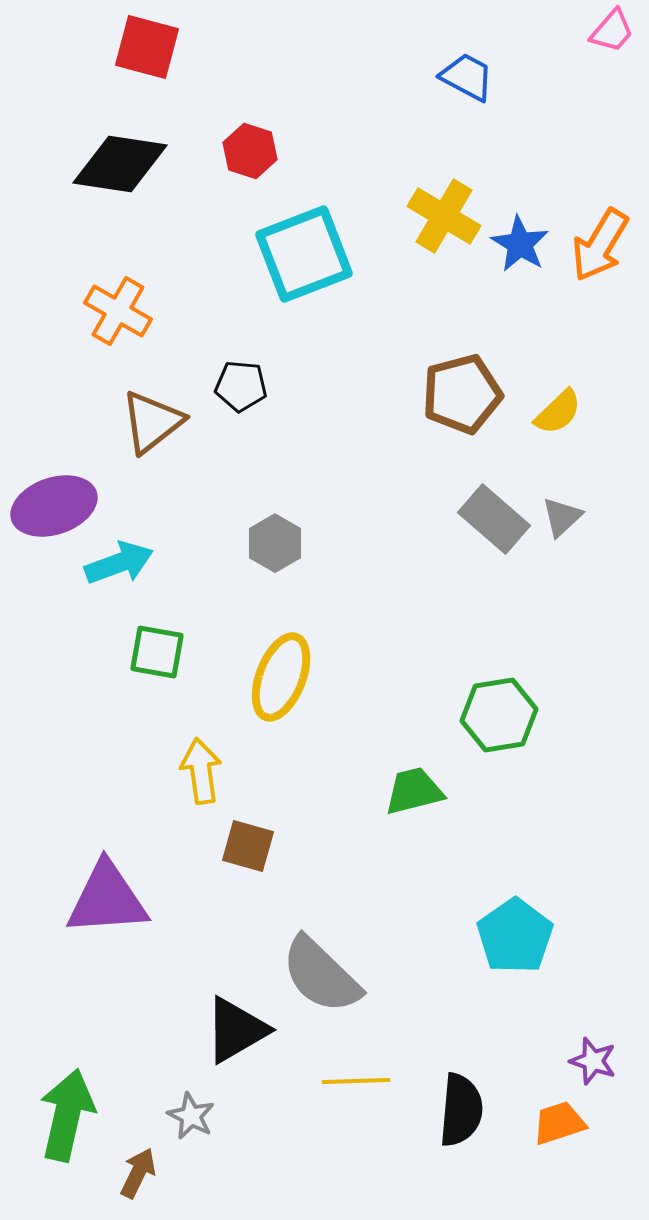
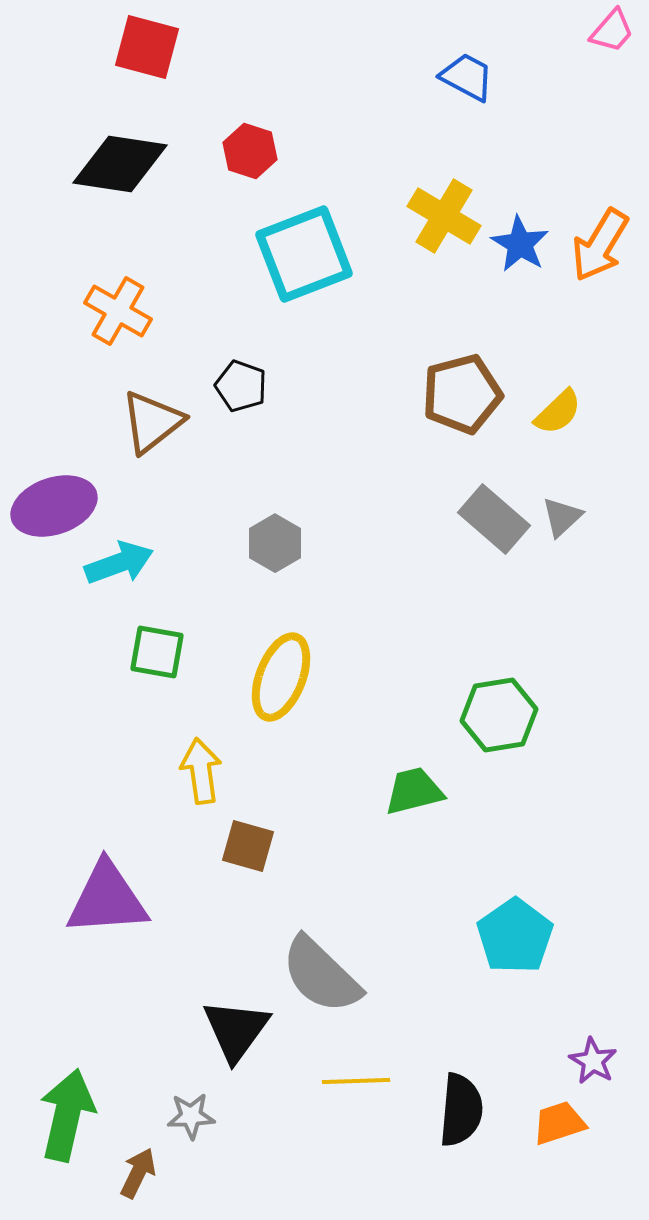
black pentagon: rotated 15 degrees clockwise
black triangle: rotated 24 degrees counterclockwise
purple star: rotated 12 degrees clockwise
gray star: rotated 30 degrees counterclockwise
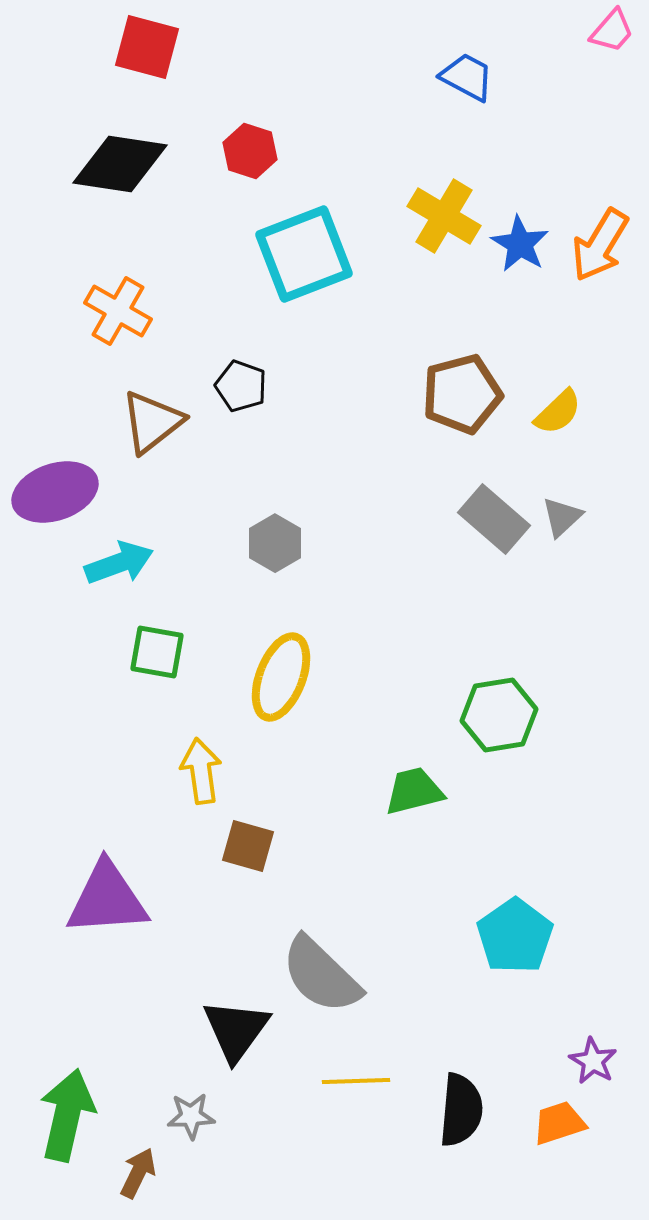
purple ellipse: moved 1 px right, 14 px up
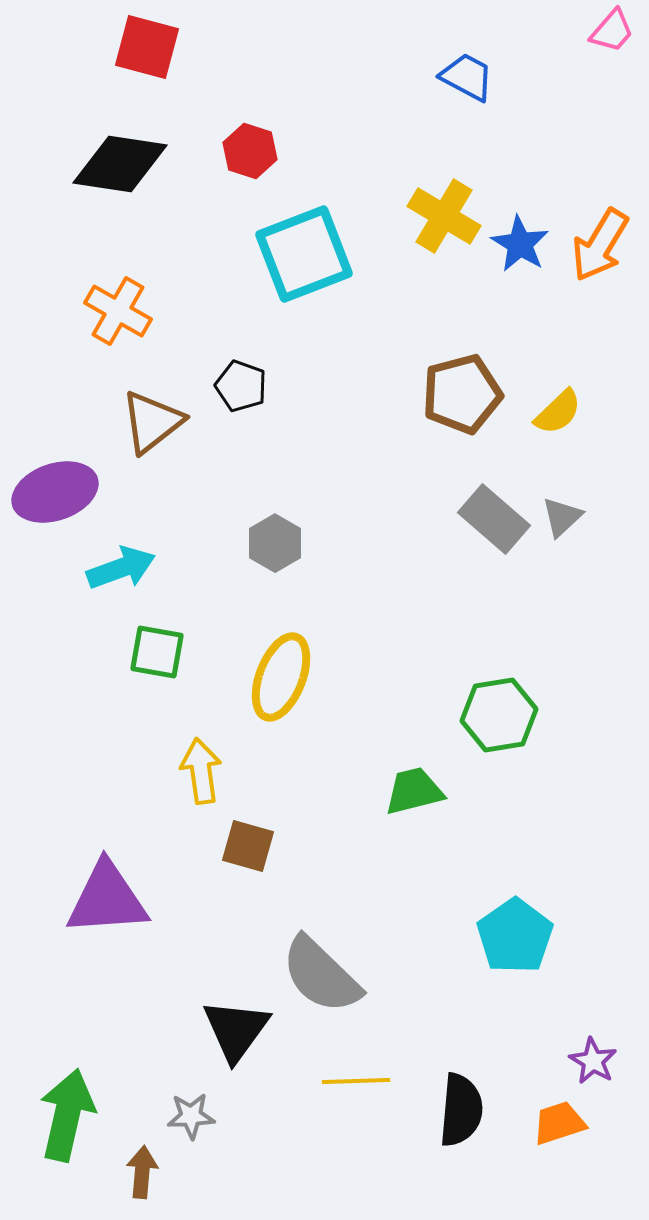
cyan arrow: moved 2 px right, 5 px down
brown arrow: moved 4 px right, 1 px up; rotated 21 degrees counterclockwise
